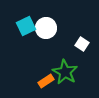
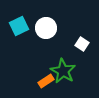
cyan square: moved 7 px left
green star: moved 2 px left, 1 px up
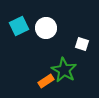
white square: rotated 16 degrees counterclockwise
green star: moved 1 px right, 1 px up
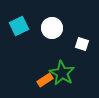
white circle: moved 6 px right
green star: moved 2 px left, 3 px down
orange rectangle: moved 1 px left, 1 px up
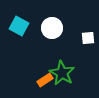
cyan square: rotated 36 degrees counterclockwise
white square: moved 6 px right, 6 px up; rotated 24 degrees counterclockwise
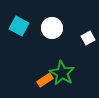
white square: rotated 24 degrees counterclockwise
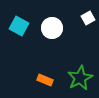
white square: moved 20 px up
green star: moved 18 px right, 5 px down; rotated 15 degrees clockwise
orange rectangle: rotated 56 degrees clockwise
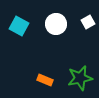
white square: moved 4 px down
white circle: moved 4 px right, 4 px up
green star: rotated 15 degrees clockwise
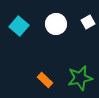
cyan square: rotated 12 degrees clockwise
orange rectangle: rotated 21 degrees clockwise
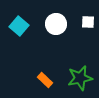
white square: rotated 32 degrees clockwise
